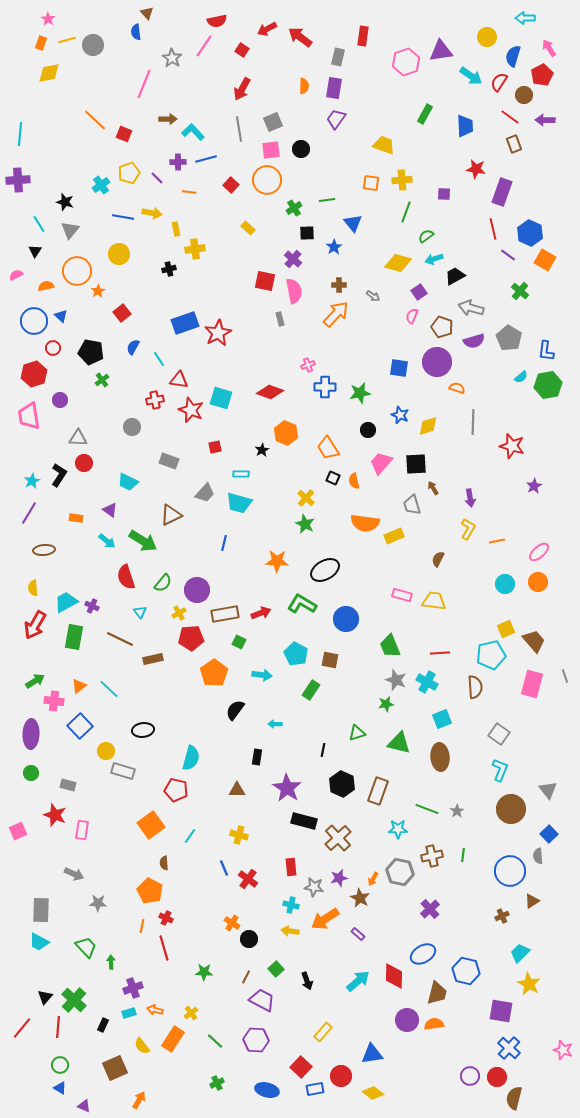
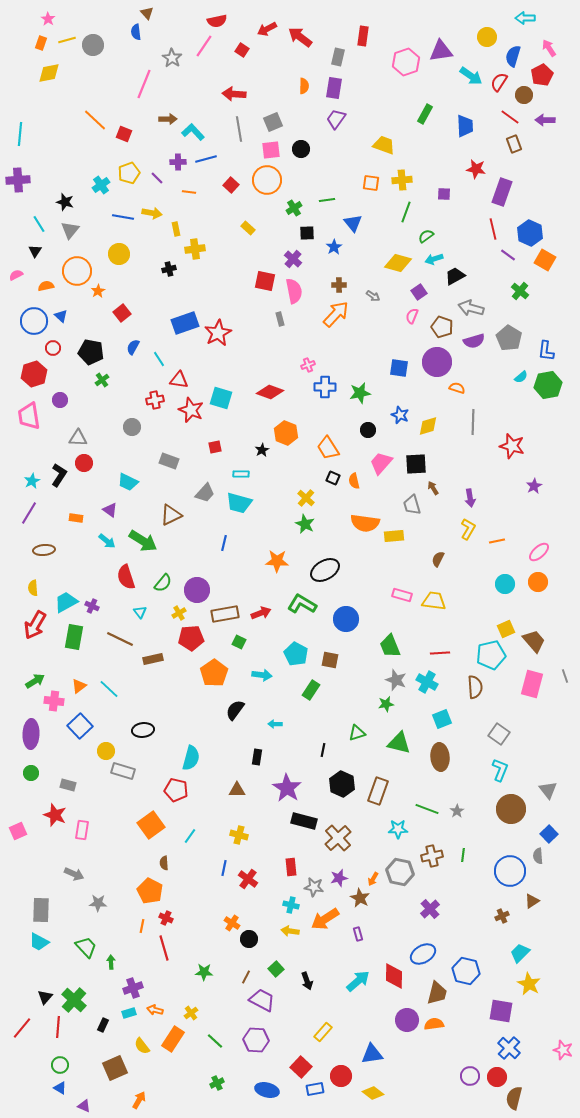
red arrow at (242, 89): moved 8 px left, 5 px down; rotated 65 degrees clockwise
yellow rectangle at (394, 536): rotated 18 degrees clockwise
blue line at (224, 868): rotated 35 degrees clockwise
purple rectangle at (358, 934): rotated 32 degrees clockwise
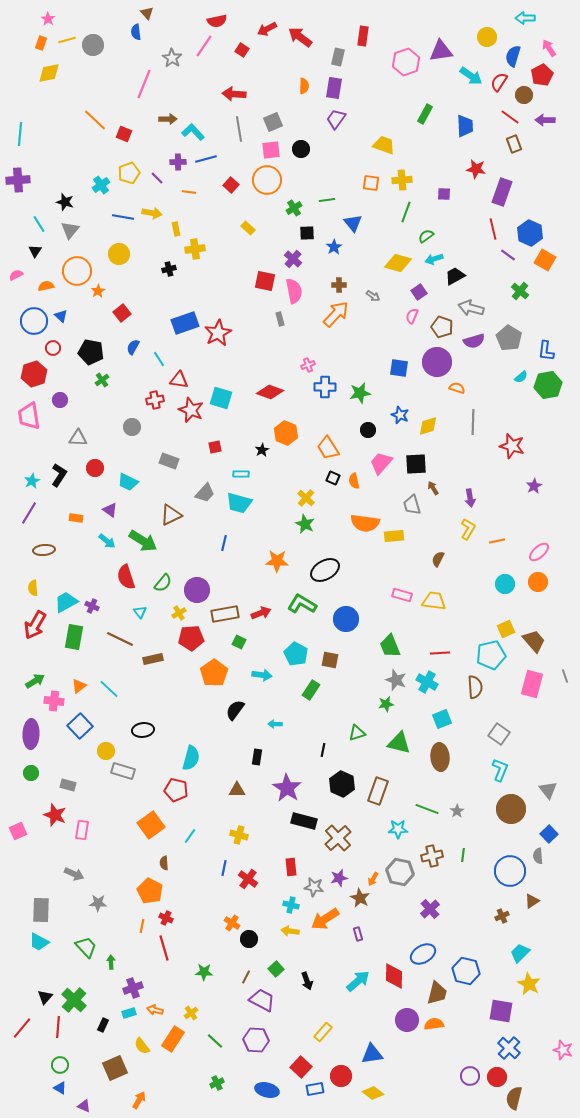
red circle at (84, 463): moved 11 px right, 5 px down
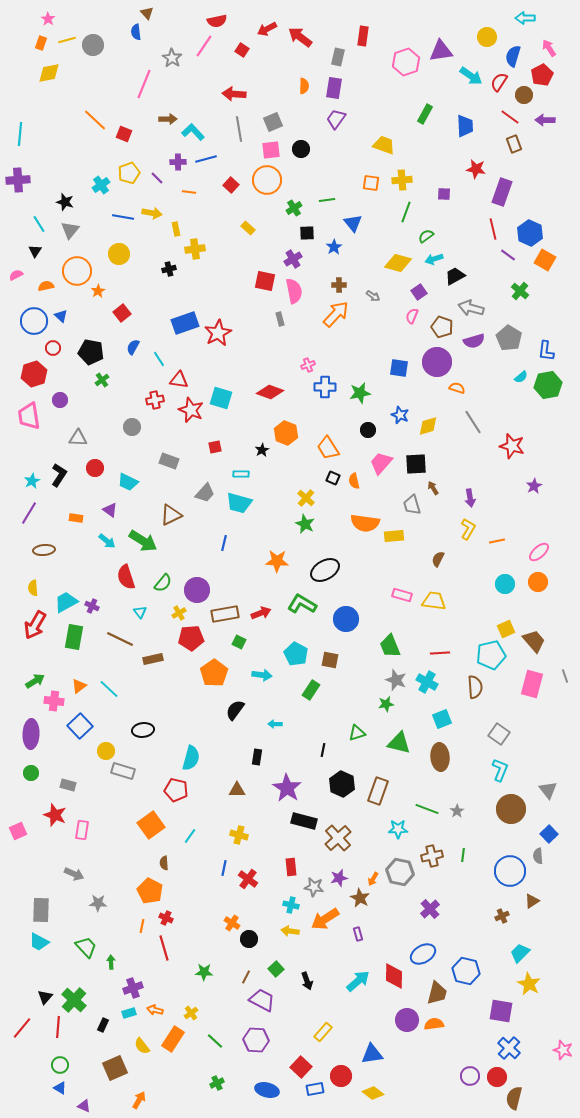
purple cross at (293, 259): rotated 18 degrees clockwise
gray line at (473, 422): rotated 35 degrees counterclockwise
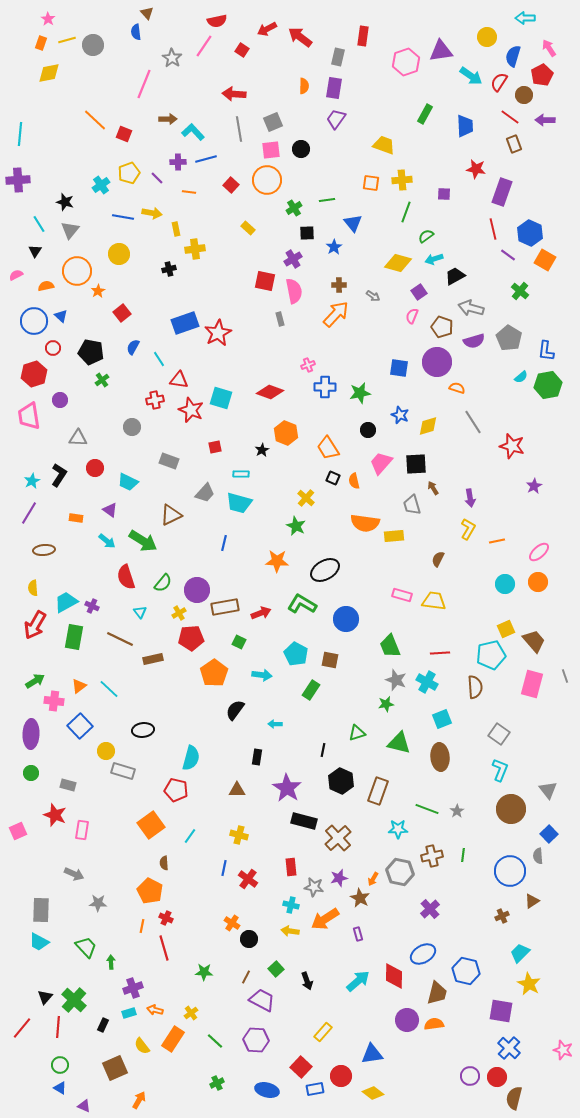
green star at (305, 524): moved 9 px left, 2 px down
brown rectangle at (225, 614): moved 7 px up
black hexagon at (342, 784): moved 1 px left, 3 px up
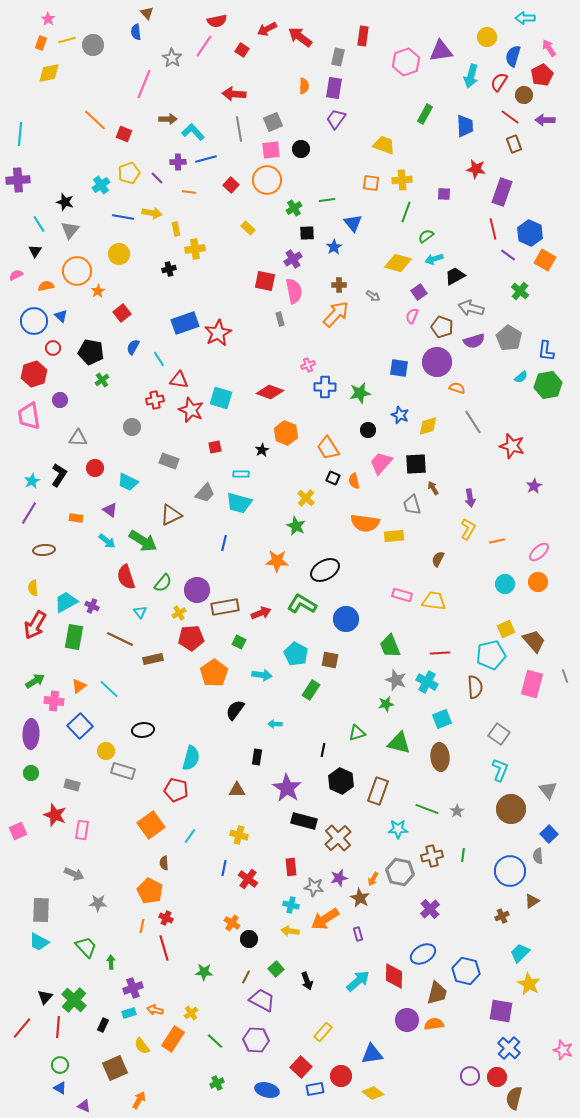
cyan arrow at (471, 76): rotated 70 degrees clockwise
gray rectangle at (68, 785): moved 4 px right
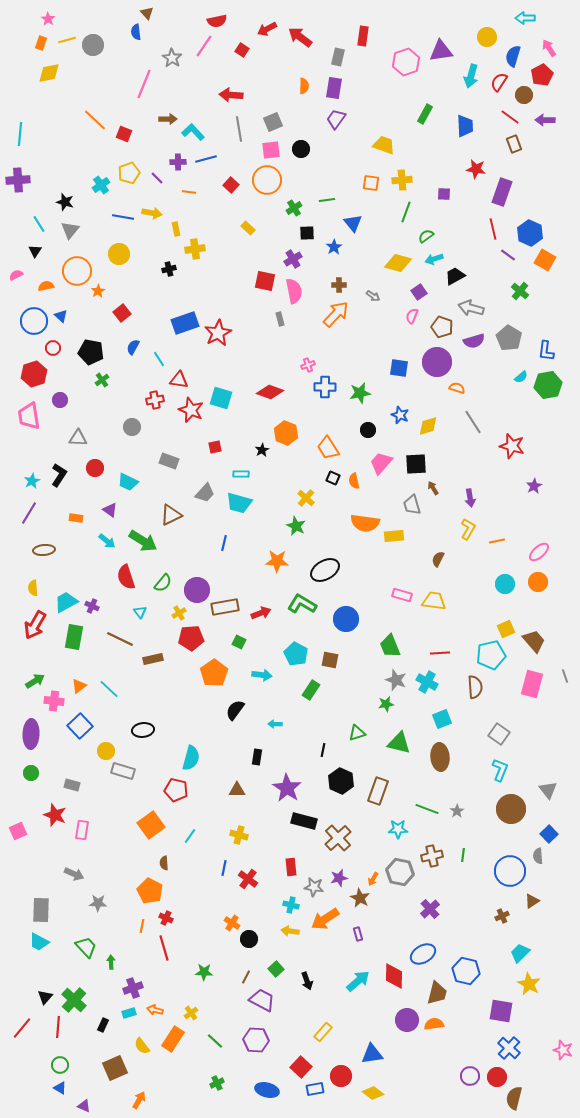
red arrow at (234, 94): moved 3 px left, 1 px down
